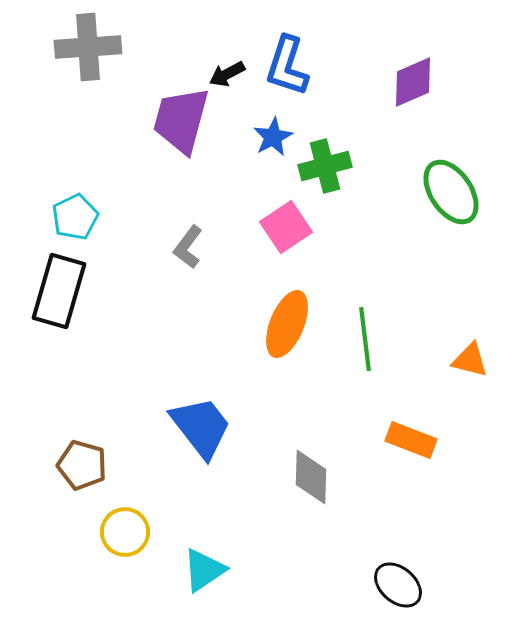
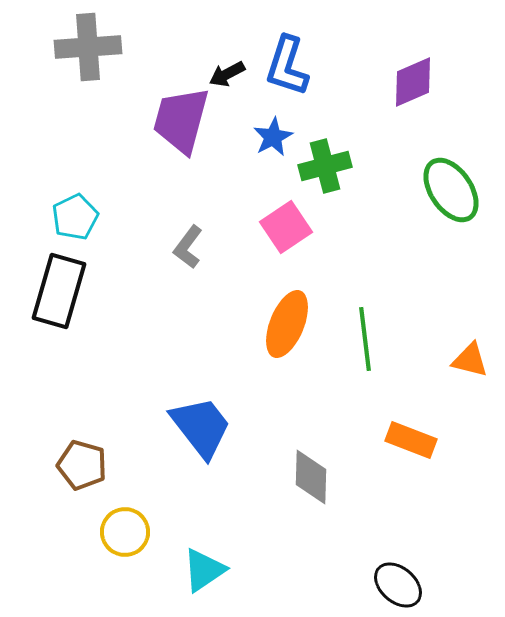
green ellipse: moved 2 px up
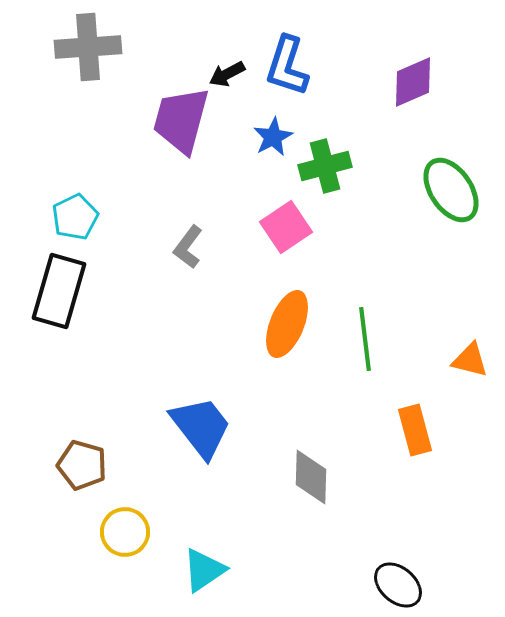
orange rectangle: moved 4 px right, 10 px up; rotated 54 degrees clockwise
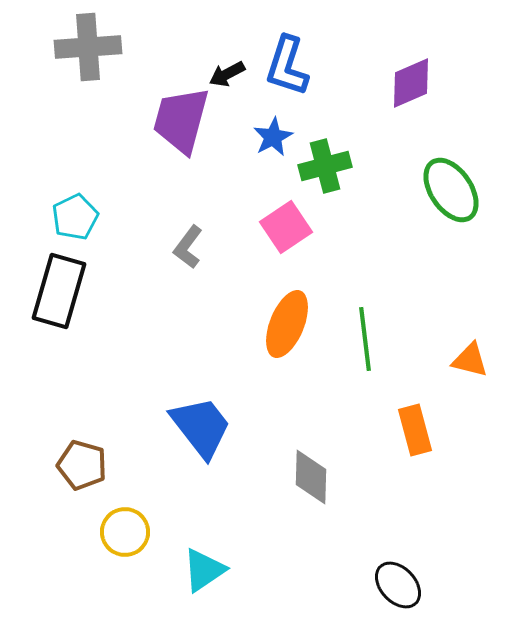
purple diamond: moved 2 px left, 1 px down
black ellipse: rotated 6 degrees clockwise
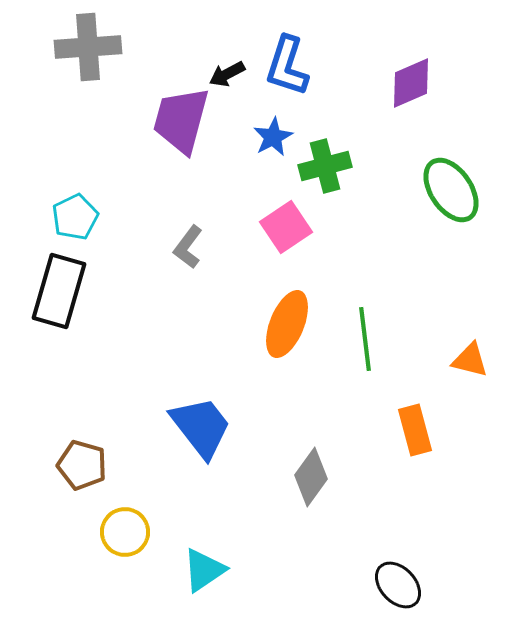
gray diamond: rotated 34 degrees clockwise
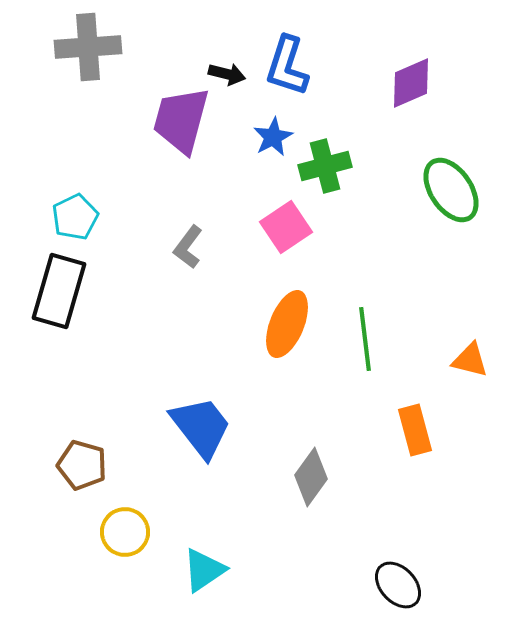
black arrow: rotated 138 degrees counterclockwise
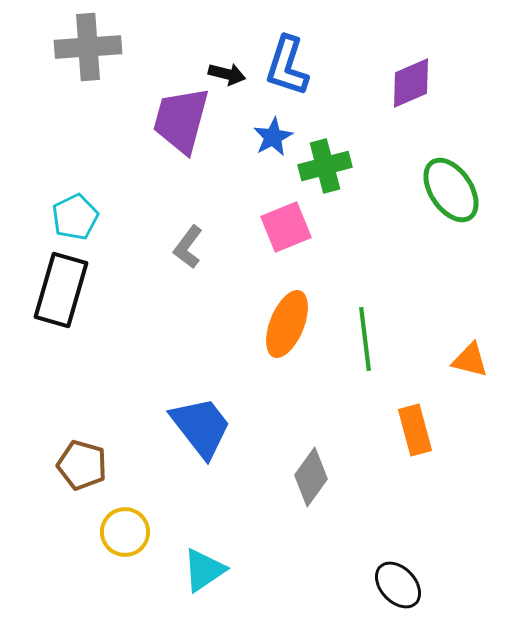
pink square: rotated 12 degrees clockwise
black rectangle: moved 2 px right, 1 px up
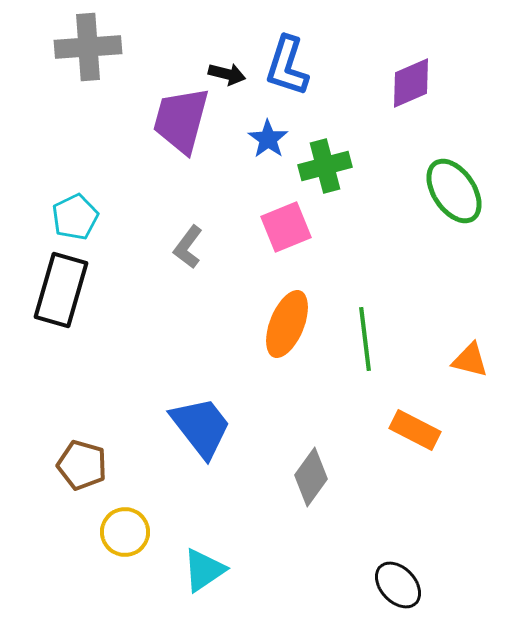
blue star: moved 5 px left, 2 px down; rotated 9 degrees counterclockwise
green ellipse: moved 3 px right, 1 px down
orange rectangle: rotated 48 degrees counterclockwise
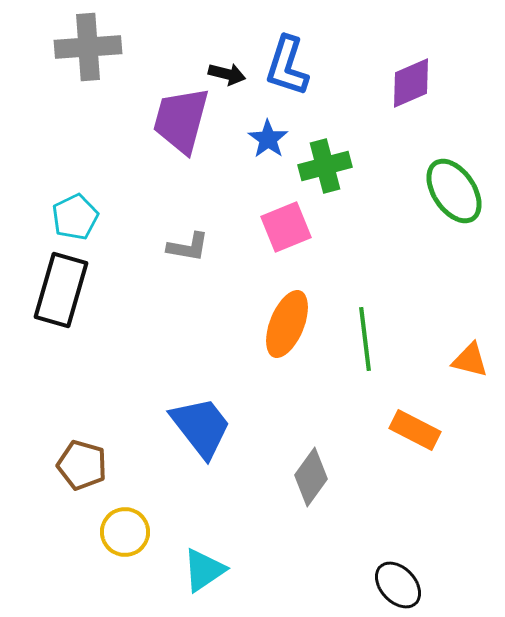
gray L-shape: rotated 117 degrees counterclockwise
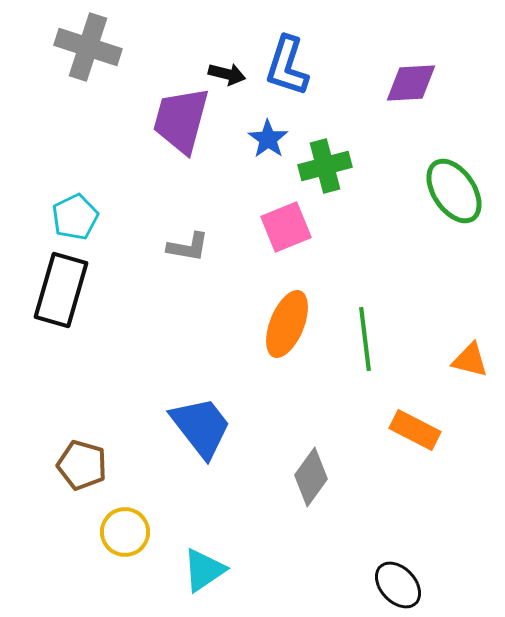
gray cross: rotated 22 degrees clockwise
purple diamond: rotated 20 degrees clockwise
